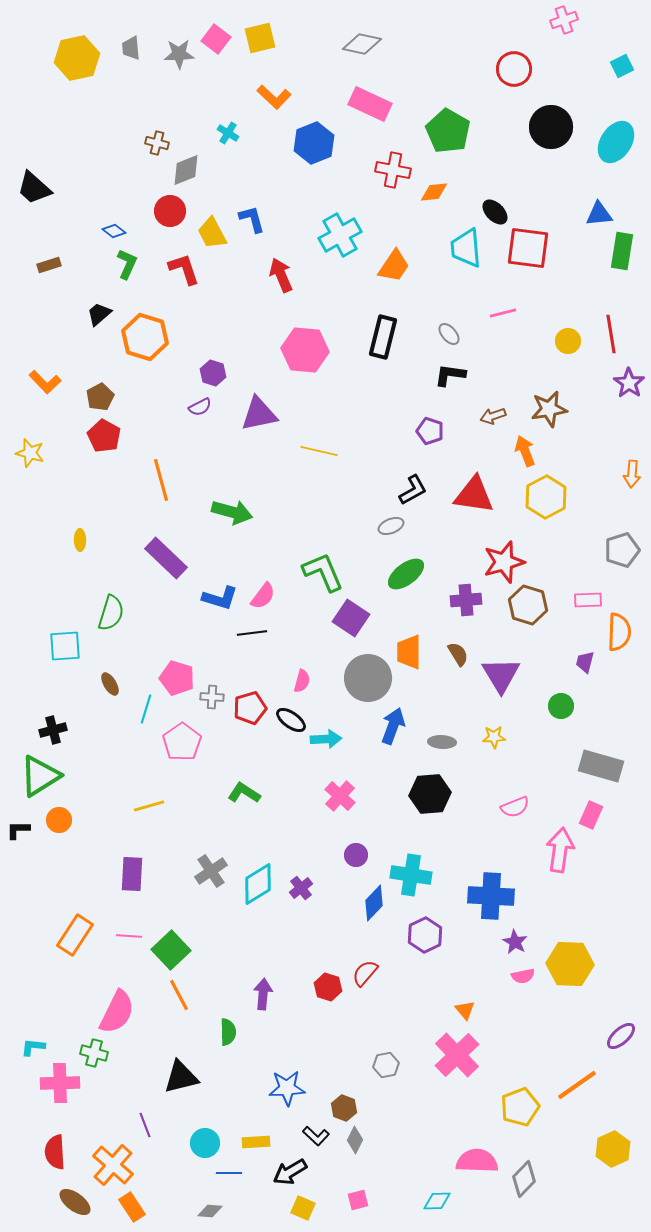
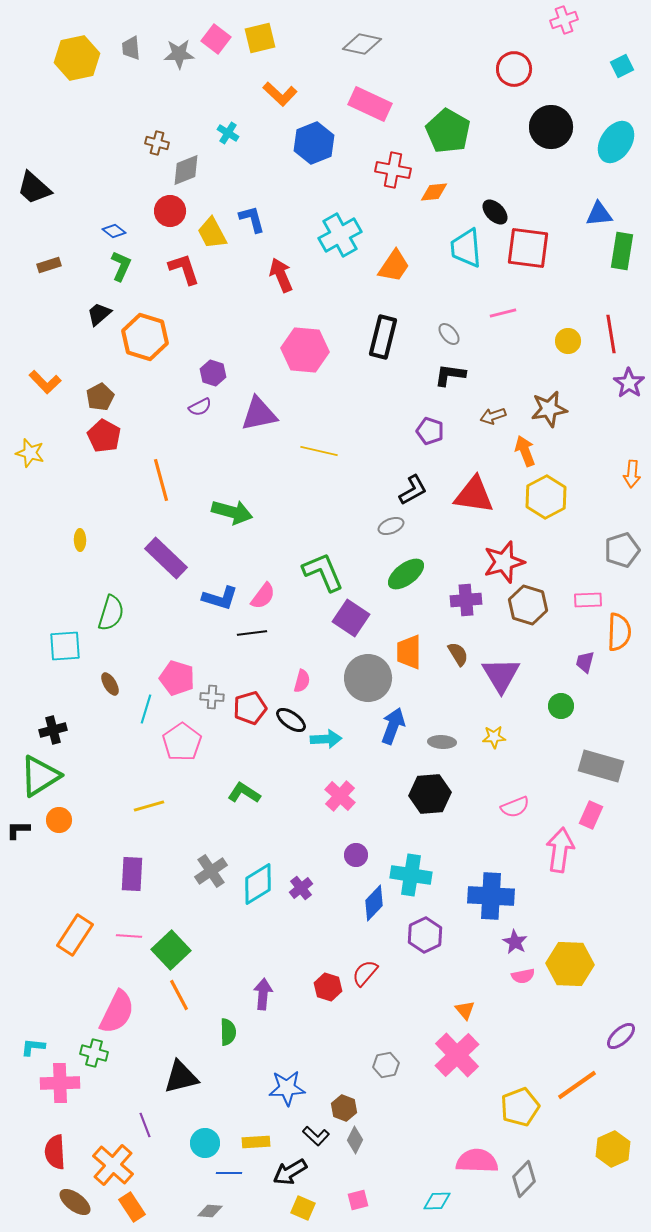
orange L-shape at (274, 97): moved 6 px right, 3 px up
green L-shape at (127, 264): moved 6 px left, 2 px down
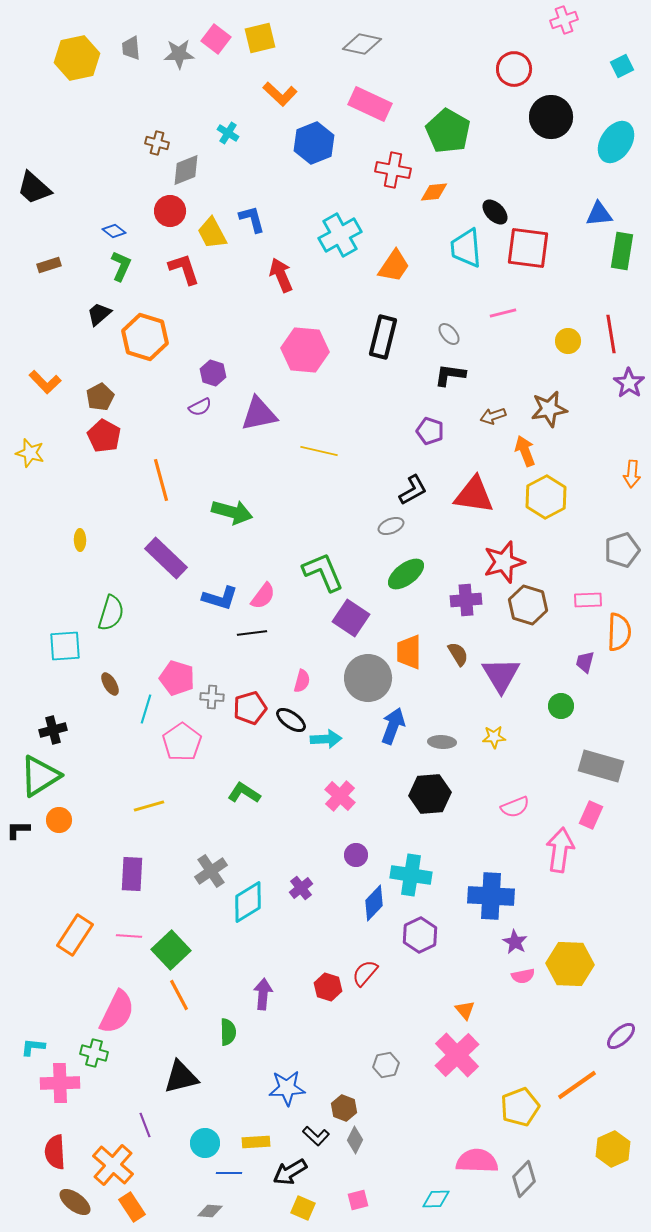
black circle at (551, 127): moved 10 px up
cyan diamond at (258, 884): moved 10 px left, 18 px down
purple hexagon at (425, 935): moved 5 px left
cyan diamond at (437, 1201): moved 1 px left, 2 px up
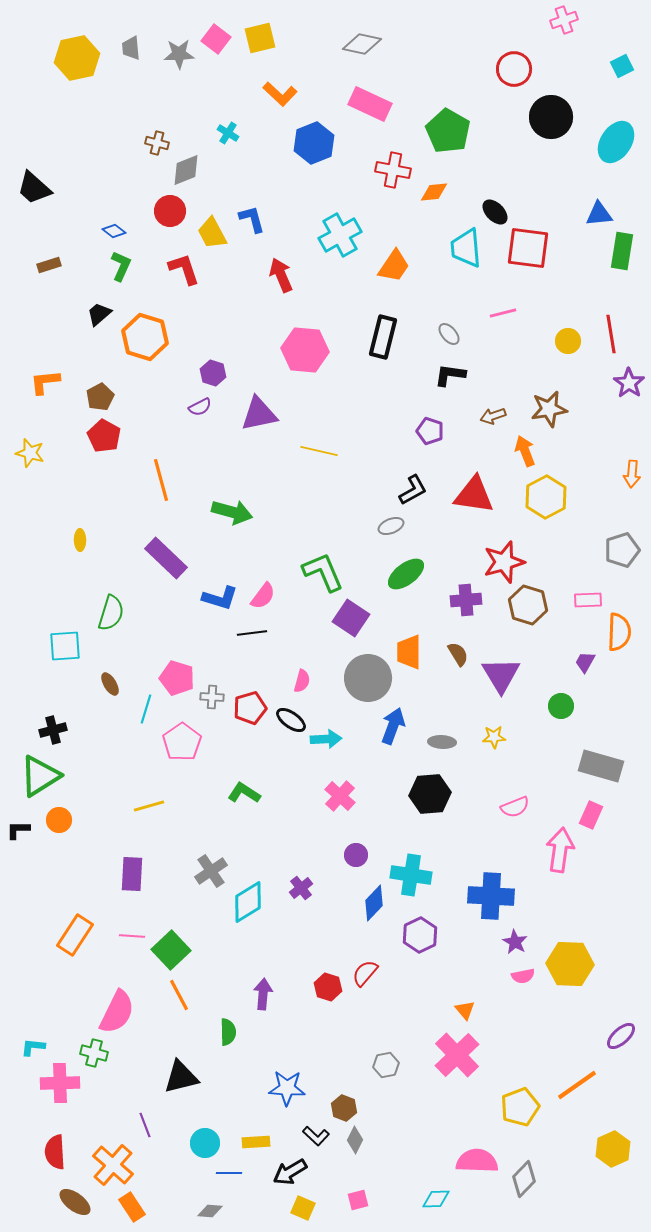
orange L-shape at (45, 382): rotated 128 degrees clockwise
purple trapezoid at (585, 662): rotated 15 degrees clockwise
pink line at (129, 936): moved 3 px right
blue star at (287, 1088): rotated 6 degrees clockwise
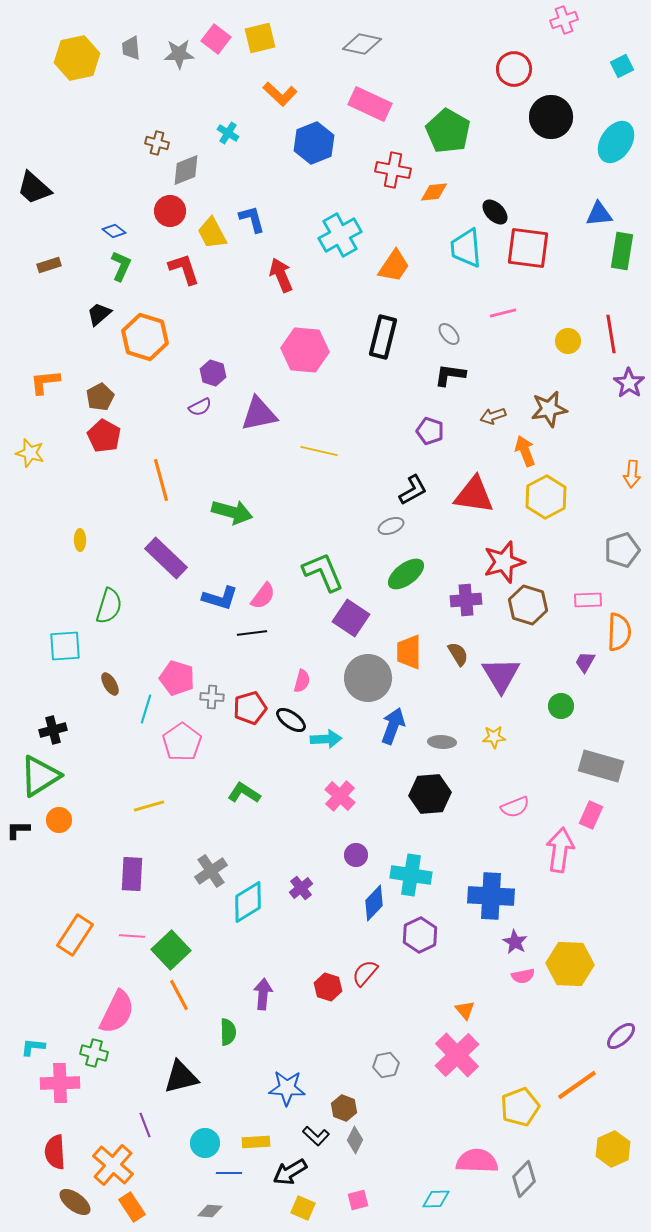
green semicircle at (111, 613): moved 2 px left, 7 px up
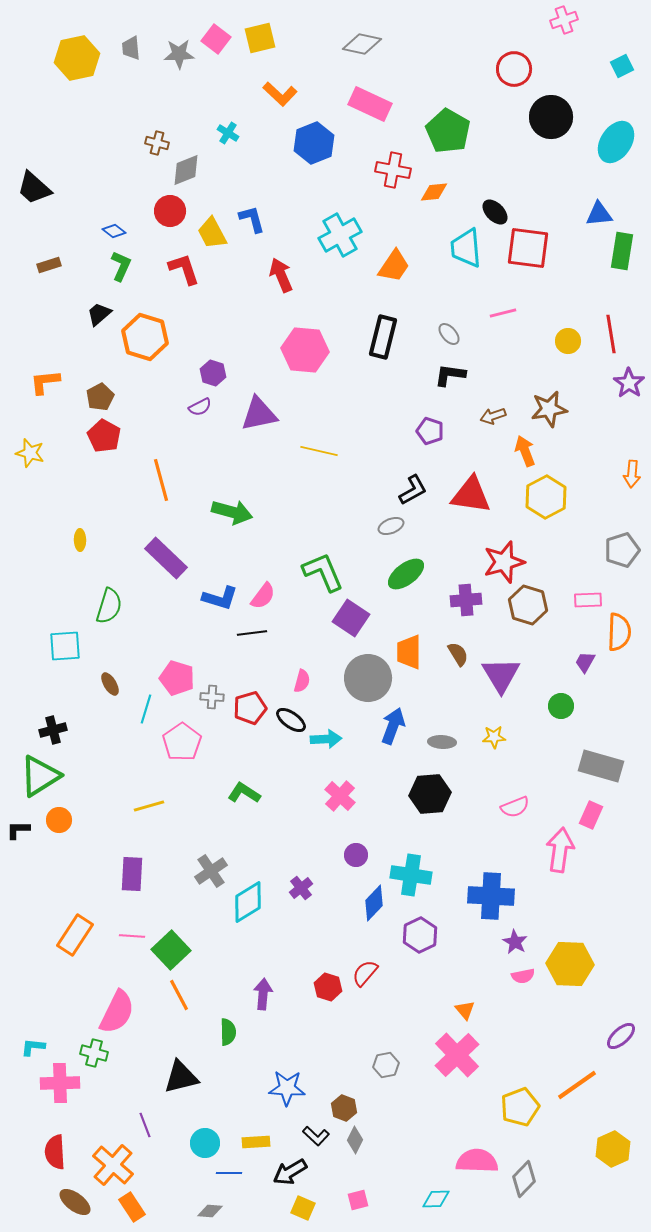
red triangle at (474, 495): moved 3 px left
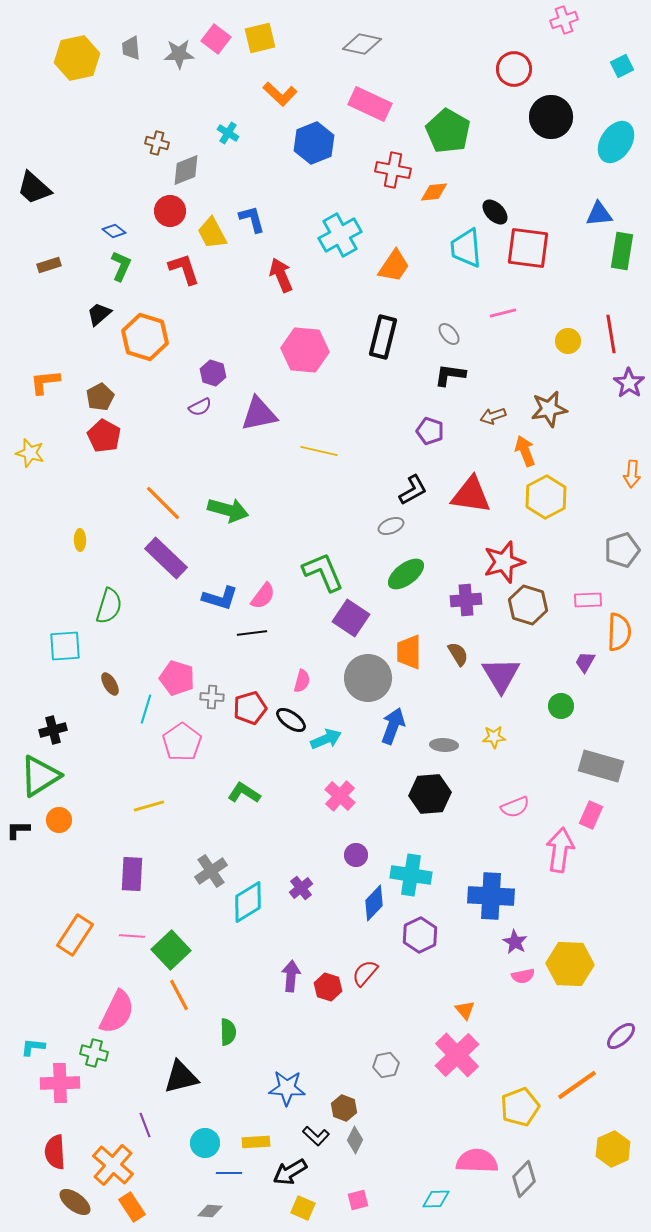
orange line at (161, 480): moved 2 px right, 23 px down; rotated 30 degrees counterclockwise
green arrow at (232, 512): moved 4 px left, 2 px up
cyan arrow at (326, 739): rotated 20 degrees counterclockwise
gray ellipse at (442, 742): moved 2 px right, 3 px down
purple arrow at (263, 994): moved 28 px right, 18 px up
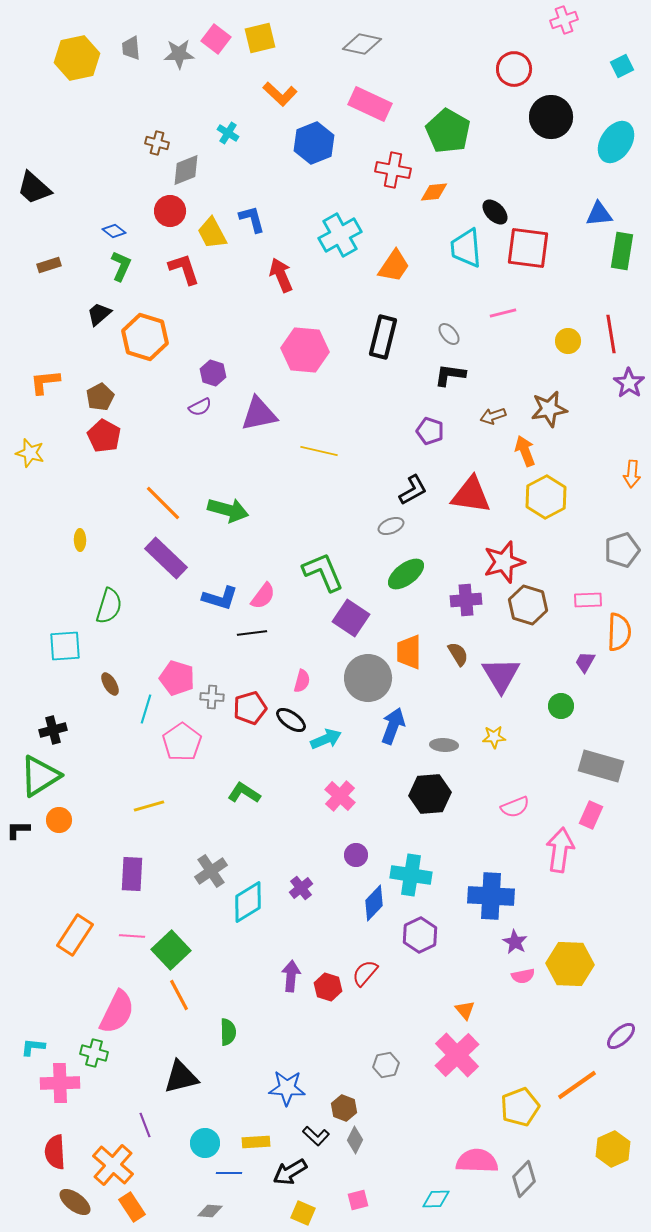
yellow square at (303, 1208): moved 5 px down
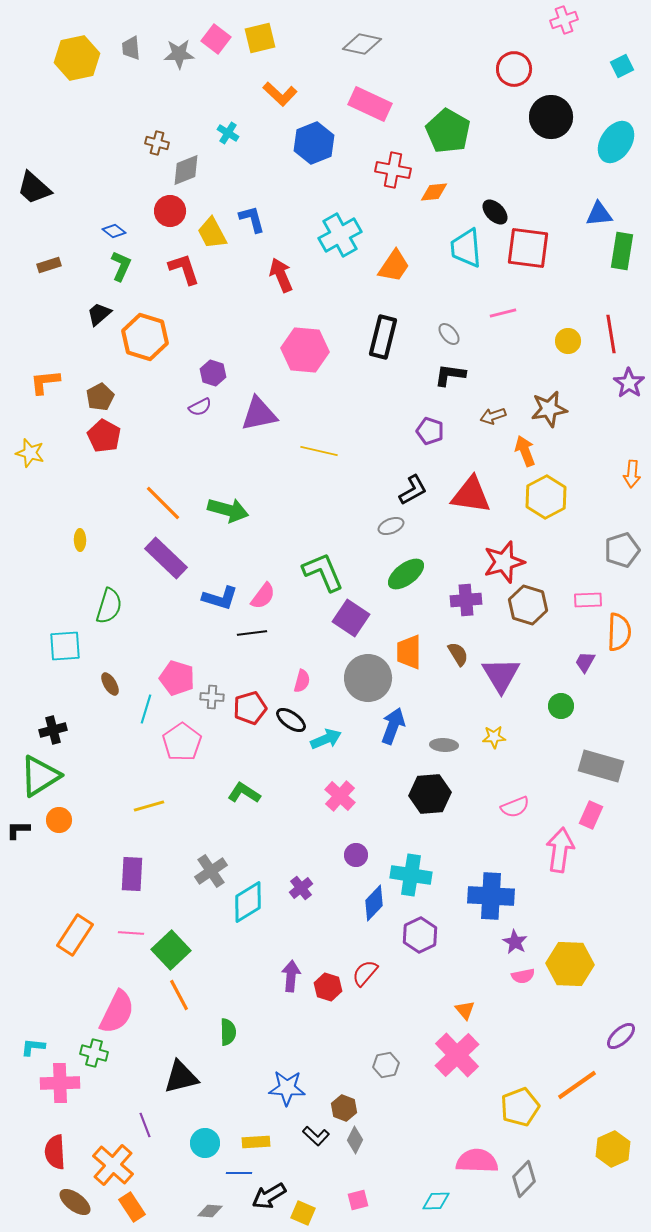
pink line at (132, 936): moved 1 px left, 3 px up
black arrow at (290, 1172): moved 21 px left, 24 px down
blue line at (229, 1173): moved 10 px right
cyan diamond at (436, 1199): moved 2 px down
